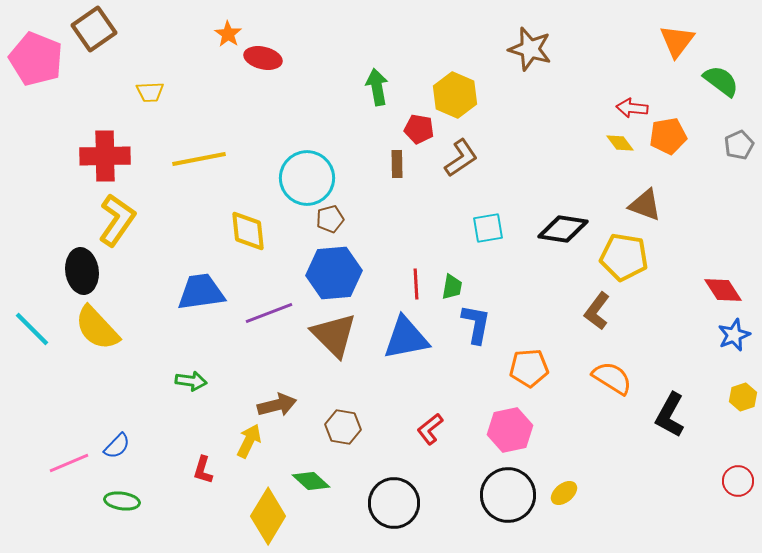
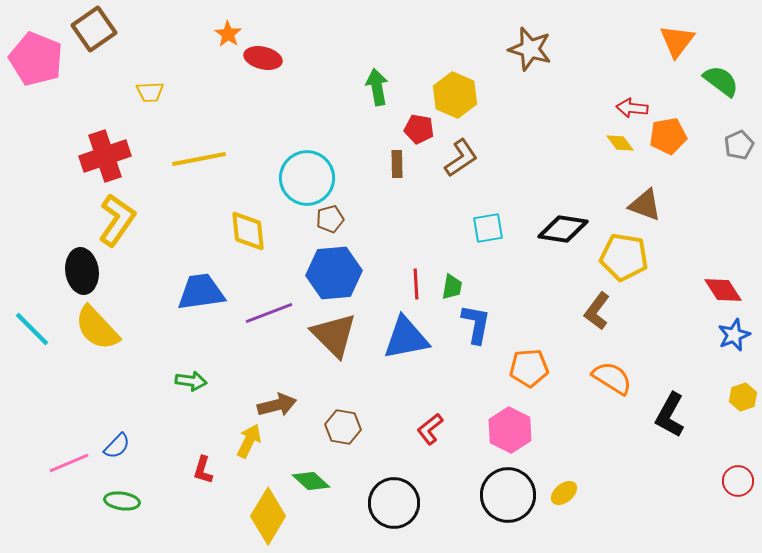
red cross at (105, 156): rotated 18 degrees counterclockwise
pink hexagon at (510, 430): rotated 21 degrees counterclockwise
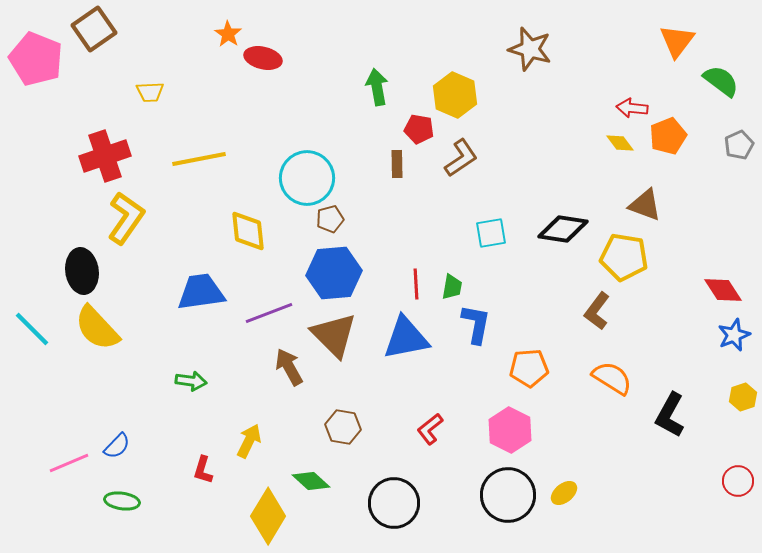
orange pentagon at (668, 136): rotated 12 degrees counterclockwise
yellow L-shape at (117, 220): moved 9 px right, 2 px up
cyan square at (488, 228): moved 3 px right, 5 px down
brown arrow at (277, 405): moved 12 px right, 38 px up; rotated 105 degrees counterclockwise
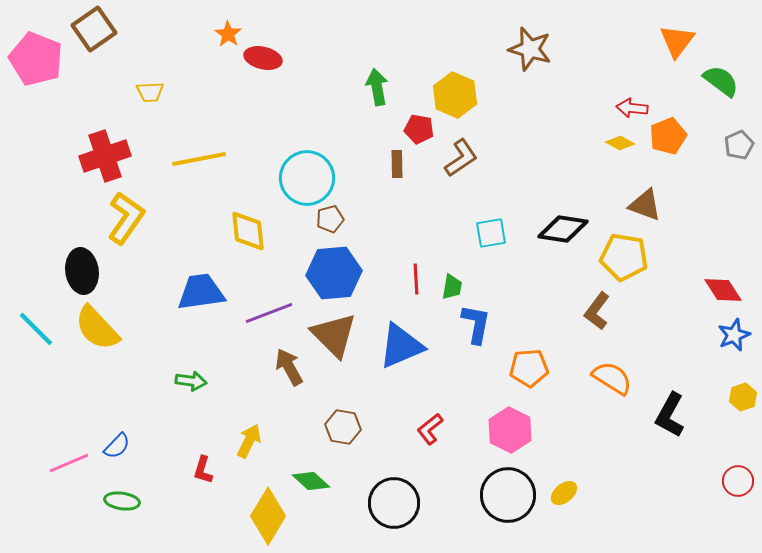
yellow diamond at (620, 143): rotated 24 degrees counterclockwise
red line at (416, 284): moved 5 px up
cyan line at (32, 329): moved 4 px right
blue triangle at (406, 338): moved 5 px left, 8 px down; rotated 12 degrees counterclockwise
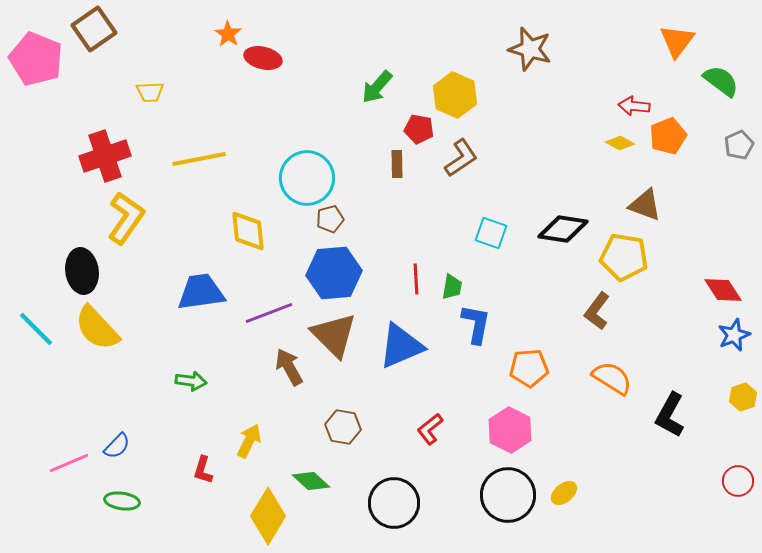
green arrow at (377, 87): rotated 129 degrees counterclockwise
red arrow at (632, 108): moved 2 px right, 2 px up
cyan square at (491, 233): rotated 28 degrees clockwise
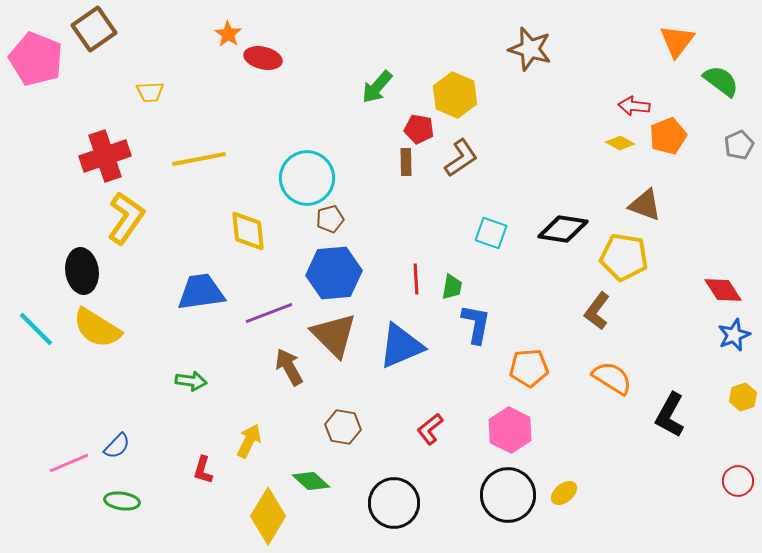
brown rectangle at (397, 164): moved 9 px right, 2 px up
yellow semicircle at (97, 328): rotated 15 degrees counterclockwise
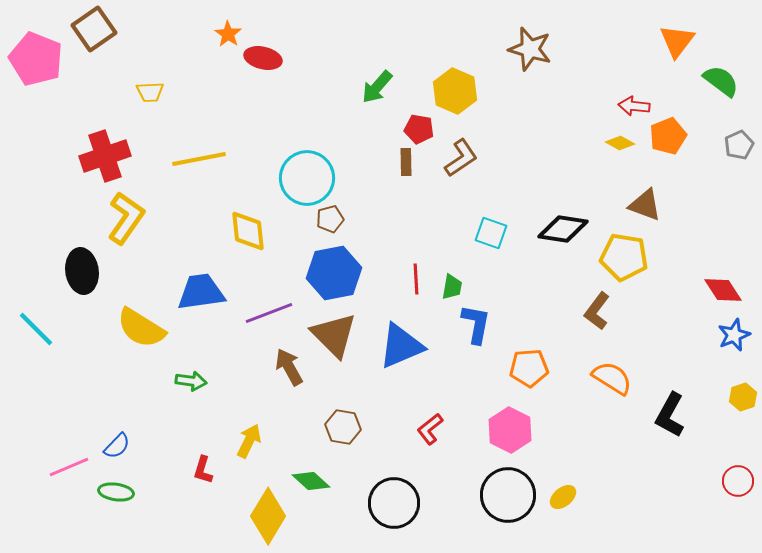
yellow hexagon at (455, 95): moved 4 px up
blue hexagon at (334, 273): rotated 6 degrees counterclockwise
yellow semicircle at (97, 328): moved 44 px right
pink line at (69, 463): moved 4 px down
yellow ellipse at (564, 493): moved 1 px left, 4 px down
green ellipse at (122, 501): moved 6 px left, 9 px up
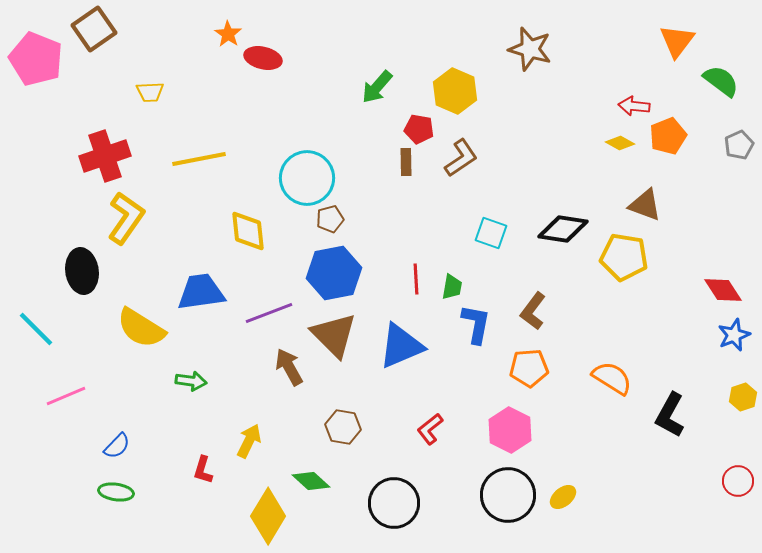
brown L-shape at (597, 311): moved 64 px left
pink line at (69, 467): moved 3 px left, 71 px up
